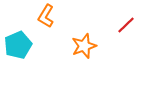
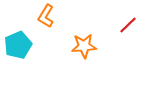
red line: moved 2 px right
orange star: rotated 15 degrees clockwise
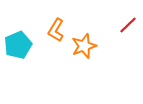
orange L-shape: moved 10 px right, 14 px down
orange star: rotated 15 degrees counterclockwise
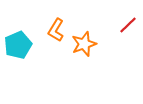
orange star: moved 2 px up
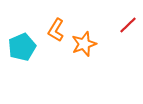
cyan pentagon: moved 4 px right, 2 px down
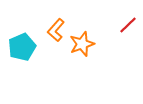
orange L-shape: rotated 10 degrees clockwise
orange star: moved 2 px left
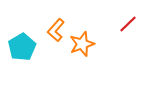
red line: moved 1 px up
cyan pentagon: rotated 8 degrees counterclockwise
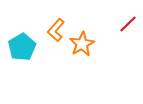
orange star: rotated 10 degrees counterclockwise
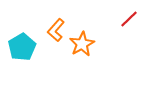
red line: moved 1 px right, 5 px up
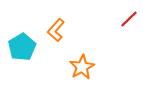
orange star: moved 23 px down
